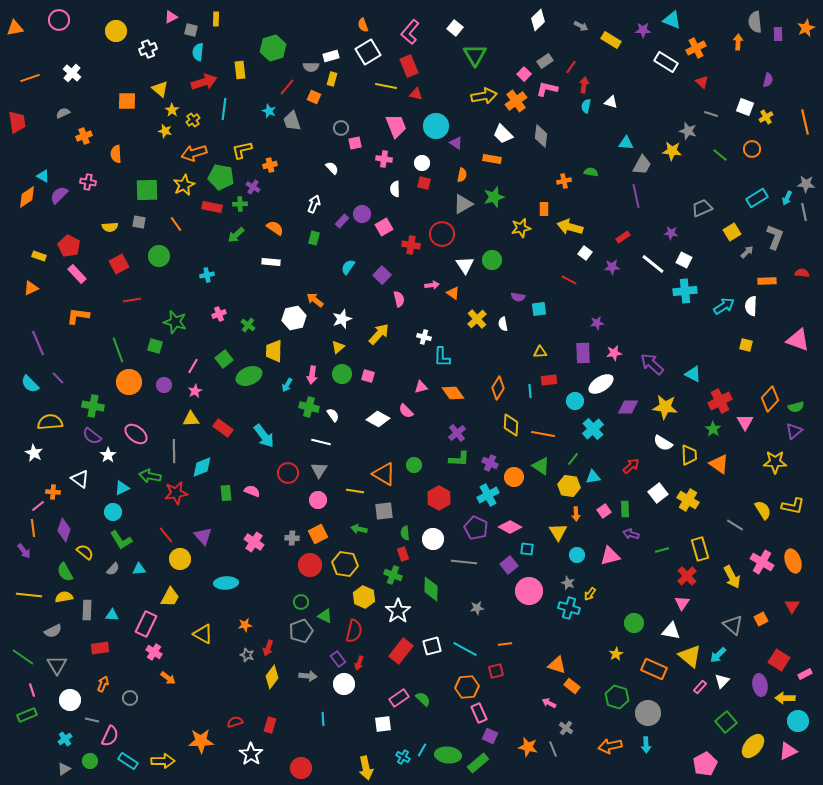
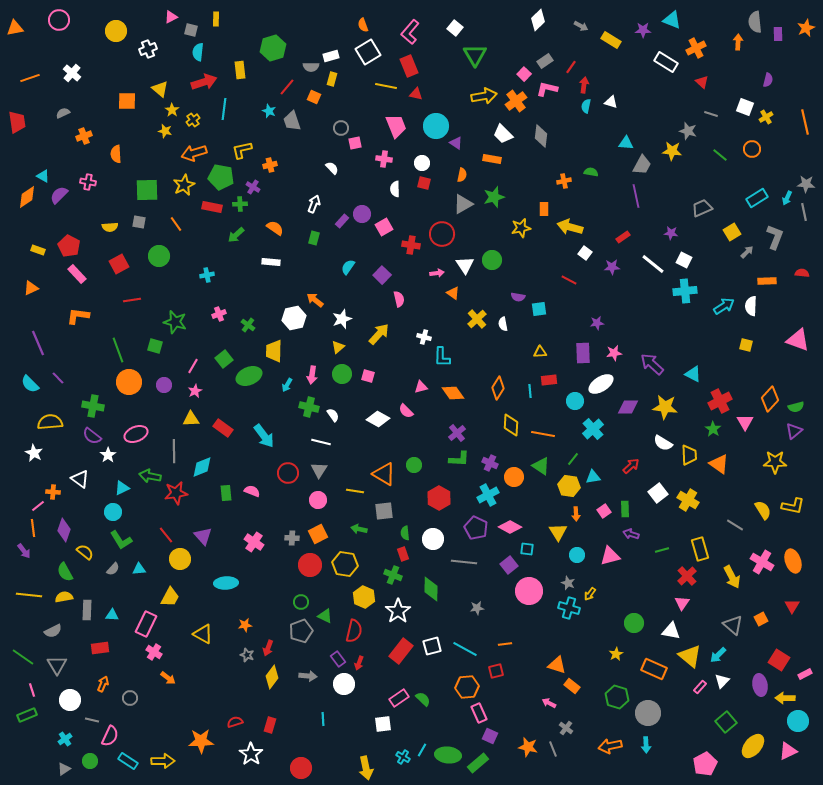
yellow rectangle at (39, 256): moved 1 px left, 6 px up
pink arrow at (432, 285): moved 5 px right, 12 px up
pink ellipse at (136, 434): rotated 60 degrees counterclockwise
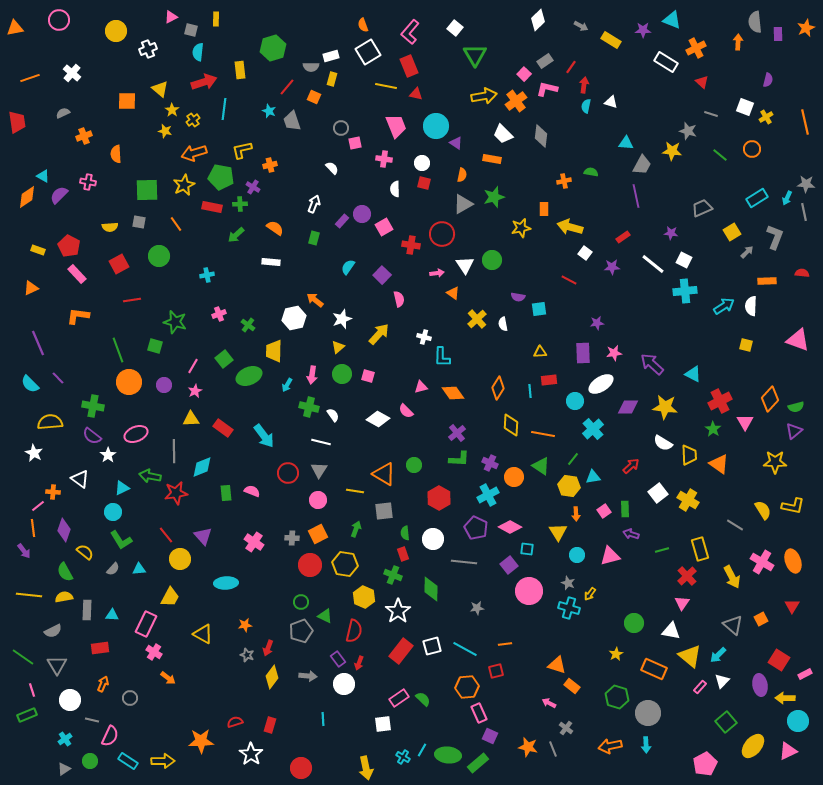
green arrow at (359, 529): moved 3 px left; rotated 98 degrees clockwise
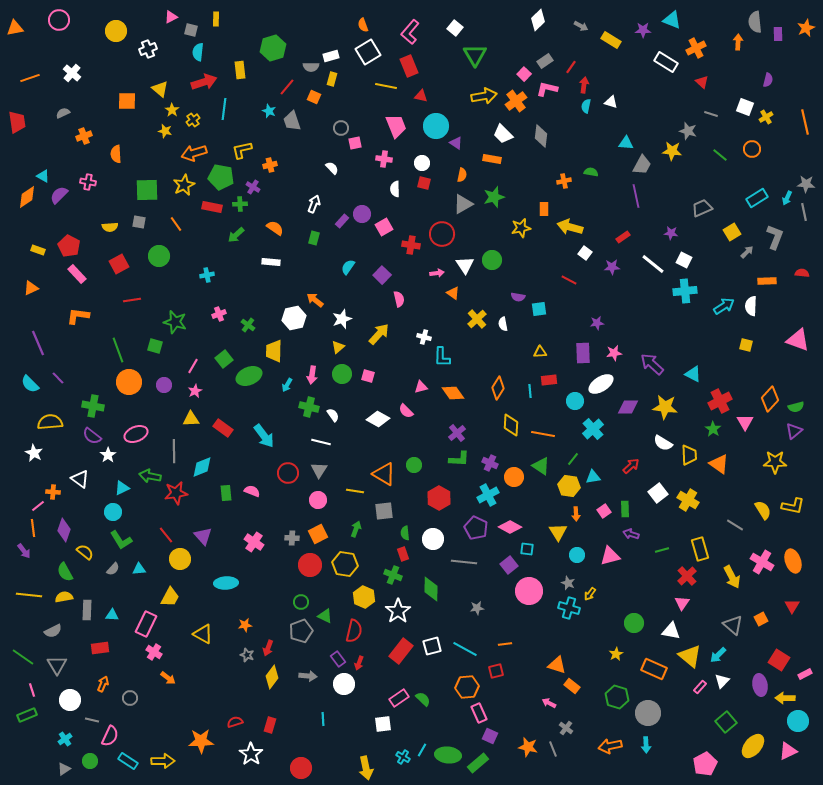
red triangle at (416, 94): moved 5 px right, 2 px down
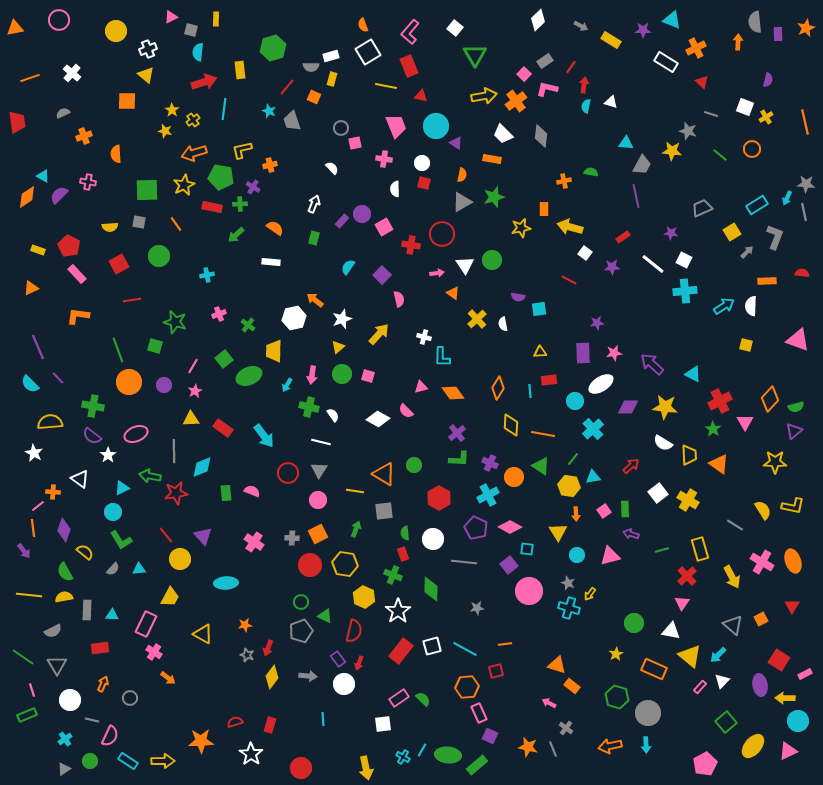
yellow triangle at (160, 89): moved 14 px left, 14 px up
cyan rectangle at (757, 198): moved 7 px down
gray triangle at (463, 204): moved 1 px left, 2 px up
purple line at (38, 343): moved 4 px down
green rectangle at (478, 763): moved 1 px left, 2 px down
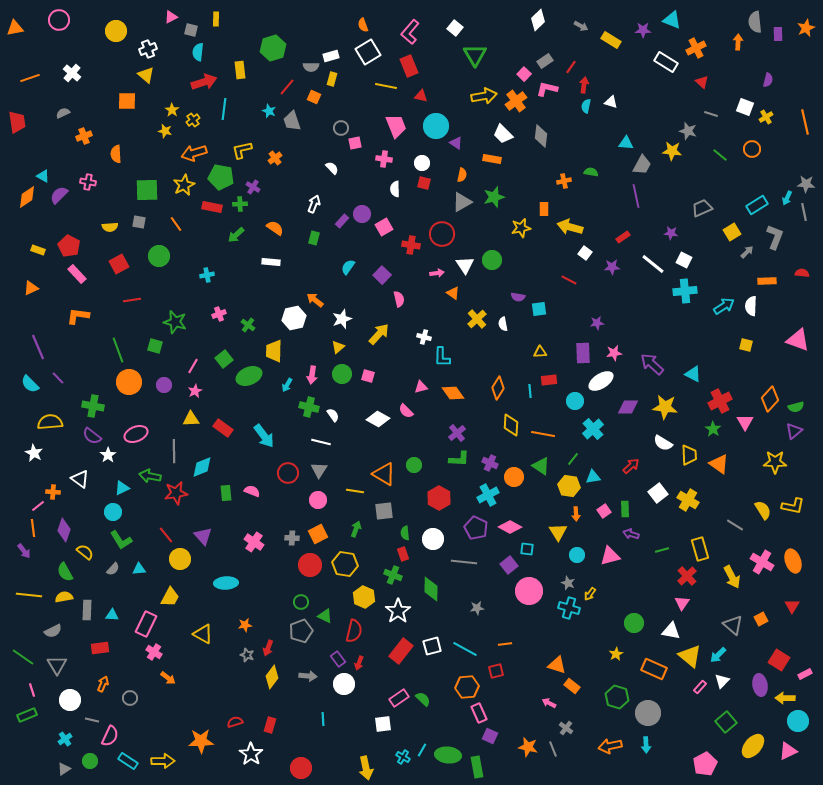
orange cross at (270, 165): moved 5 px right, 7 px up; rotated 24 degrees counterclockwise
white ellipse at (601, 384): moved 3 px up
green rectangle at (477, 765): moved 2 px down; rotated 60 degrees counterclockwise
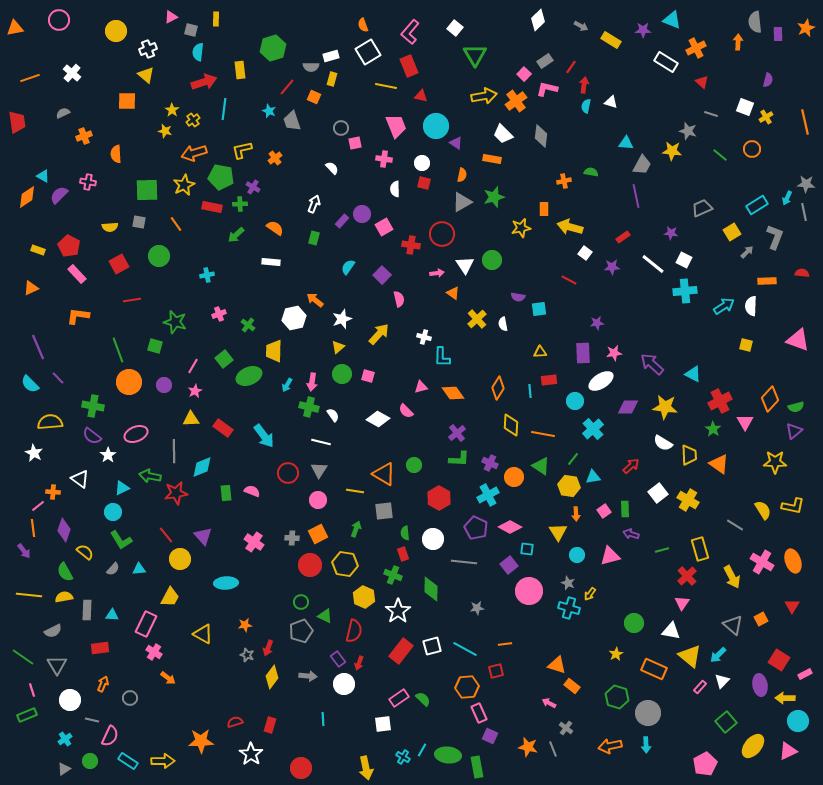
pink arrow at (312, 375): moved 7 px down
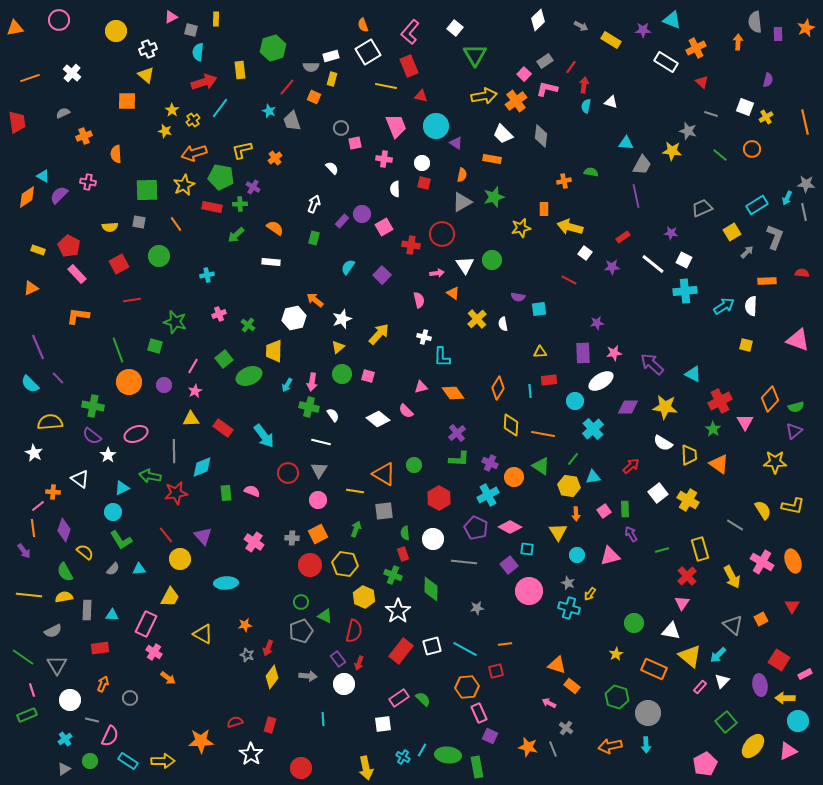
cyan line at (224, 109): moved 4 px left, 1 px up; rotated 30 degrees clockwise
pink semicircle at (399, 299): moved 20 px right, 1 px down
white diamond at (378, 419): rotated 10 degrees clockwise
purple arrow at (631, 534): rotated 42 degrees clockwise
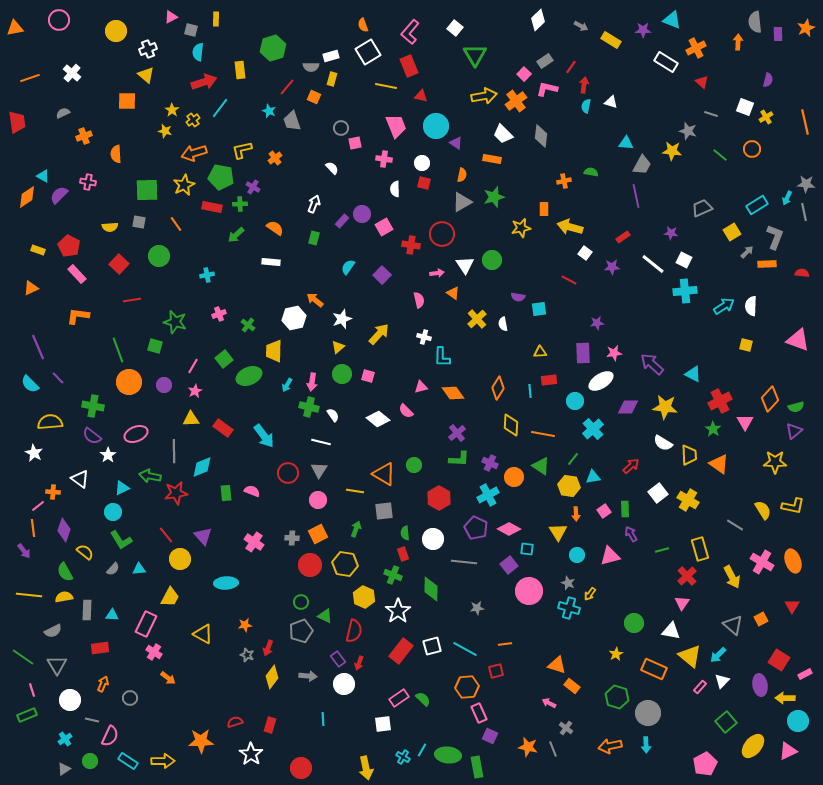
red square at (119, 264): rotated 18 degrees counterclockwise
orange rectangle at (767, 281): moved 17 px up
pink diamond at (510, 527): moved 1 px left, 2 px down
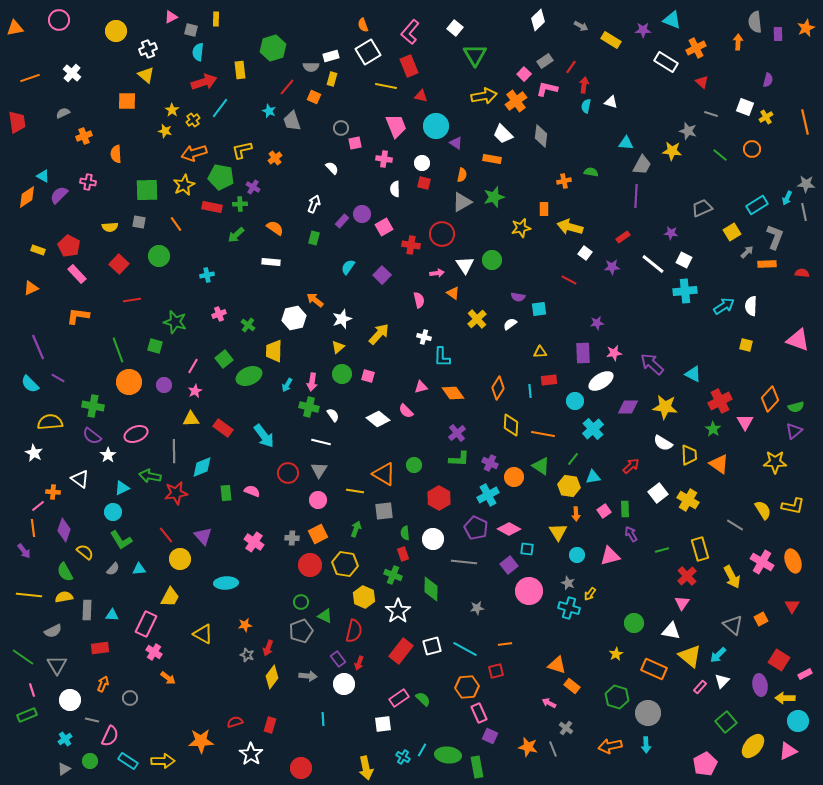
purple line at (636, 196): rotated 15 degrees clockwise
white semicircle at (503, 324): moved 7 px right; rotated 64 degrees clockwise
purple line at (58, 378): rotated 16 degrees counterclockwise
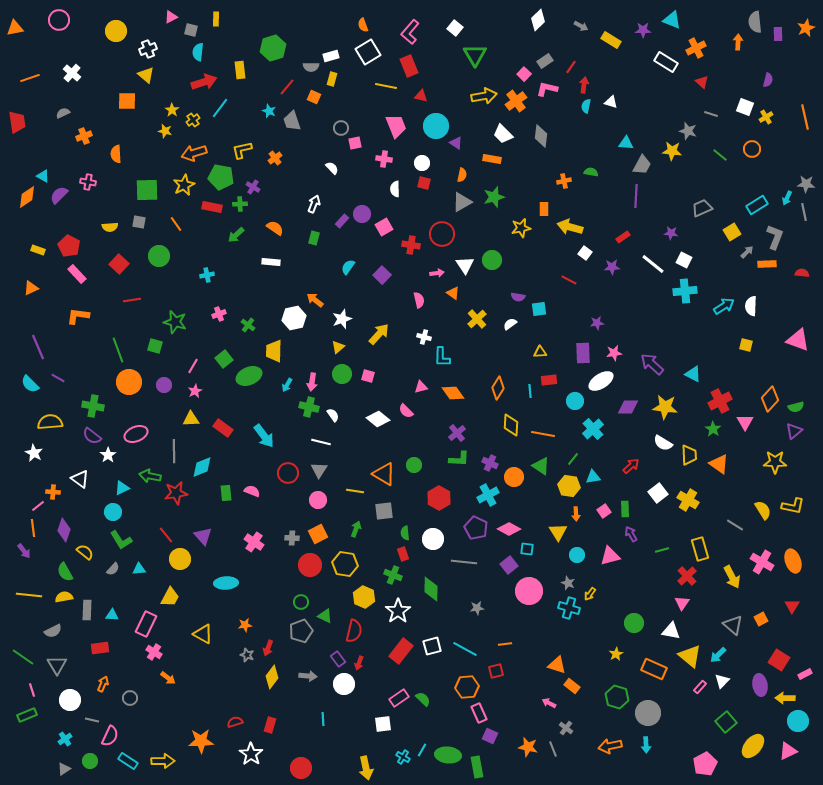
orange line at (805, 122): moved 5 px up
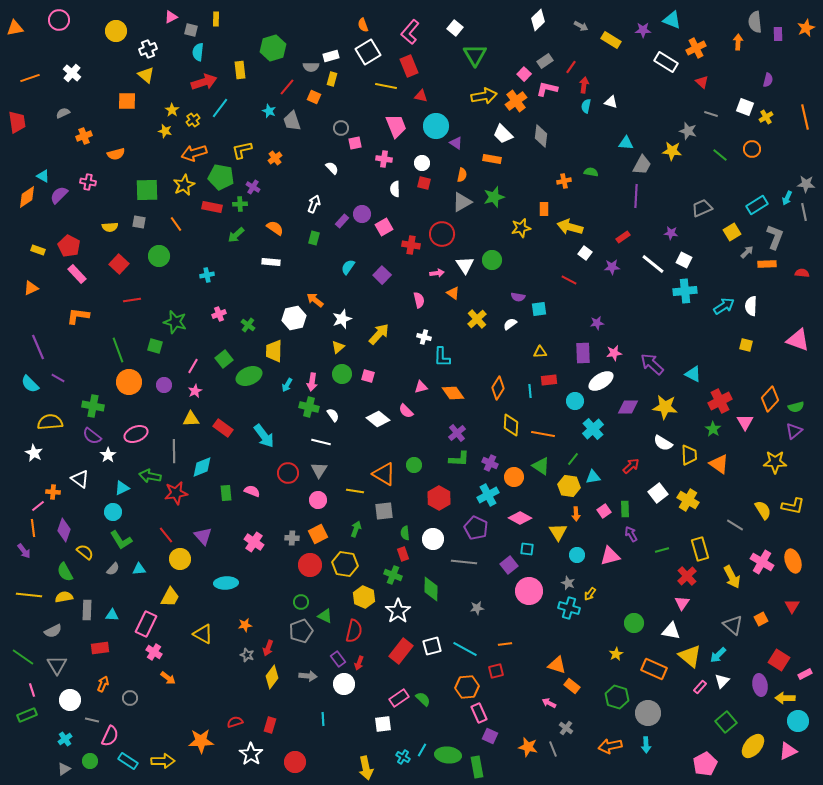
orange semicircle at (116, 154): rotated 102 degrees counterclockwise
pink diamond at (509, 529): moved 11 px right, 11 px up
red circle at (301, 768): moved 6 px left, 6 px up
